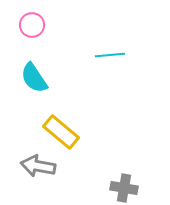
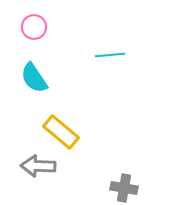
pink circle: moved 2 px right, 2 px down
gray arrow: rotated 8 degrees counterclockwise
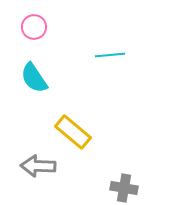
yellow rectangle: moved 12 px right
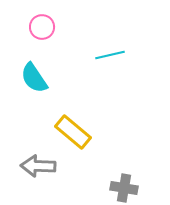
pink circle: moved 8 px right
cyan line: rotated 8 degrees counterclockwise
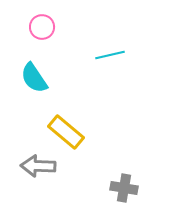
yellow rectangle: moved 7 px left
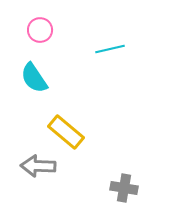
pink circle: moved 2 px left, 3 px down
cyan line: moved 6 px up
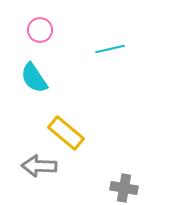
yellow rectangle: moved 1 px down
gray arrow: moved 1 px right
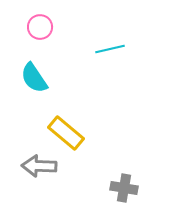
pink circle: moved 3 px up
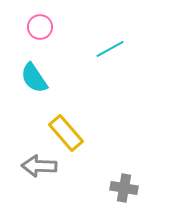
cyan line: rotated 16 degrees counterclockwise
yellow rectangle: rotated 9 degrees clockwise
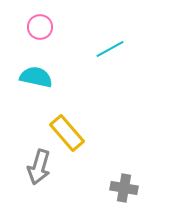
cyan semicircle: moved 2 px right, 1 px up; rotated 136 degrees clockwise
yellow rectangle: moved 1 px right
gray arrow: moved 1 px down; rotated 76 degrees counterclockwise
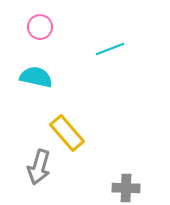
cyan line: rotated 8 degrees clockwise
gray cross: moved 2 px right; rotated 8 degrees counterclockwise
